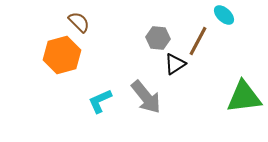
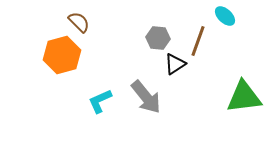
cyan ellipse: moved 1 px right, 1 px down
brown line: rotated 8 degrees counterclockwise
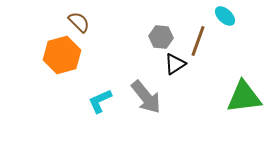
gray hexagon: moved 3 px right, 1 px up
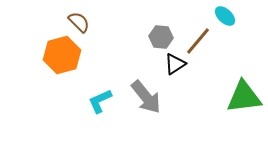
brown line: rotated 20 degrees clockwise
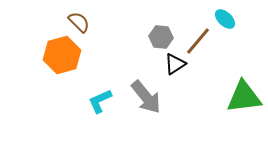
cyan ellipse: moved 3 px down
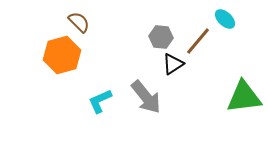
black triangle: moved 2 px left
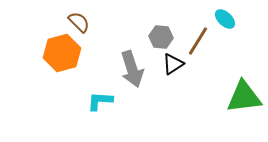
brown line: rotated 8 degrees counterclockwise
orange hexagon: moved 2 px up
gray arrow: moved 14 px left, 28 px up; rotated 21 degrees clockwise
cyan L-shape: rotated 28 degrees clockwise
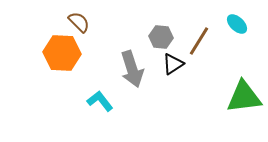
cyan ellipse: moved 12 px right, 5 px down
brown line: moved 1 px right
orange hexagon: rotated 18 degrees clockwise
cyan L-shape: rotated 48 degrees clockwise
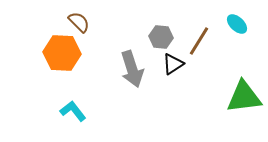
cyan L-shape: moved 27 px left, 10 px down
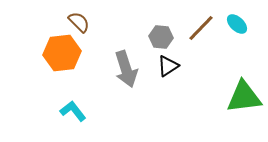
brown line: moved 2 px right, 13 px up; rotated 12 degrees clockwise
orange hexagon: rotated 9 degrees counterclockwise
black triangle: moved 5 px left, 2 px down
gray arrow: moved 6 px left
